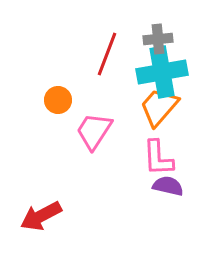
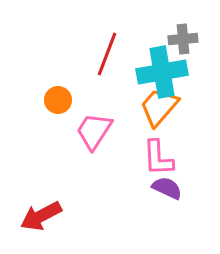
gray cross: moved 25 px right
purple semicircle: moved 1 px left, 2 px down; rotated 12 degrees clockwise
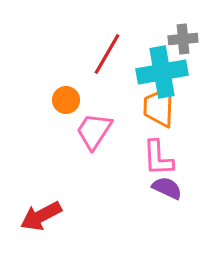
red line: rotated 9 degrees clockwise
orange circle: moved 8 px right
orange trapezoid: rotated 39 degrees counterclockwise
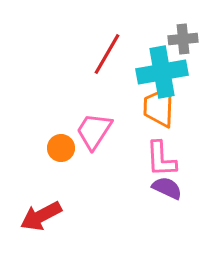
orange circle: moved 5 px left, 48 px down
pink L-shape: moved 3 px right, 1 px down
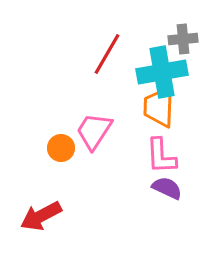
pink L-shape: moved 3 px up
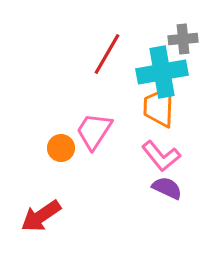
pink L-shape: rotated 36 degrees counterclockwise
red arrow: rotated 6 degrees counterclockwise
